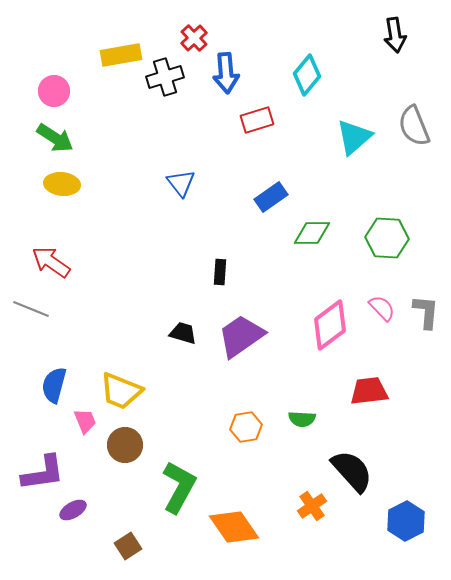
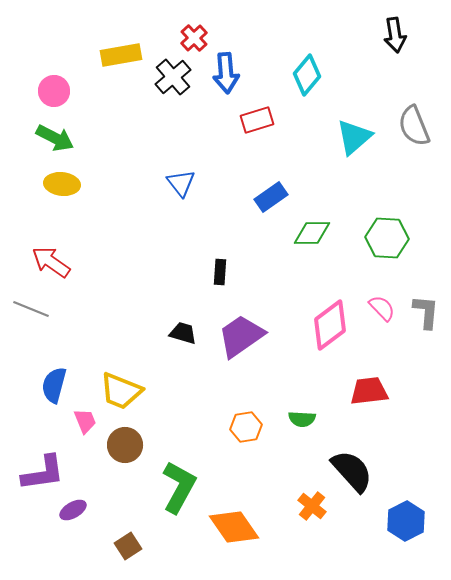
black cross: moved 8 px right; rotated 24 degrees counterclockwise
green arrow: rotated 6 degrees counterclockwise
orange cross: rotated 16 degrees counterclockwise
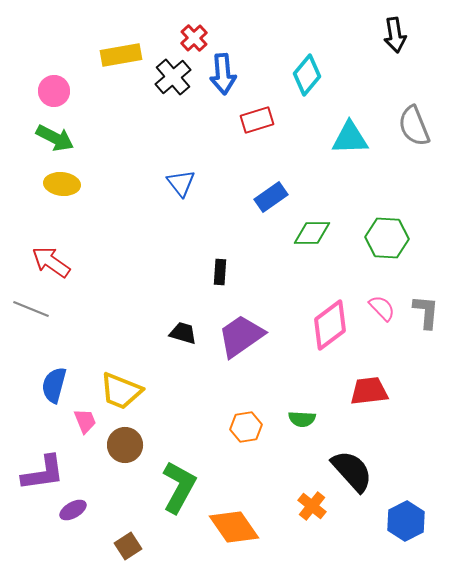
blue arrow: moved 3 px left, 1 px down
cyan triangle: moved 4 px left, 1 px down; rotated 39 degrees clockwise
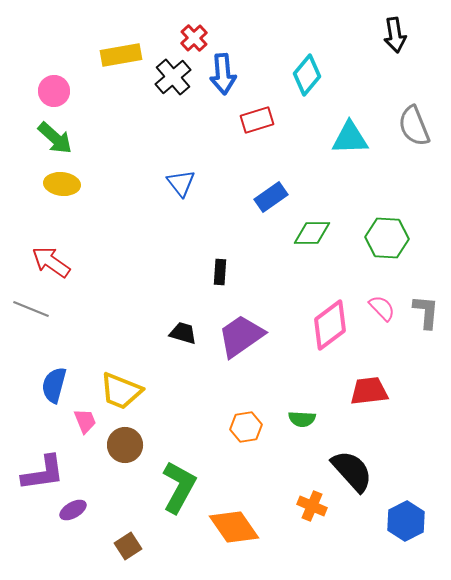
green arrow: rotated 15 degrees clockwise
orange cross: rotated 16 degrees counterclockwise
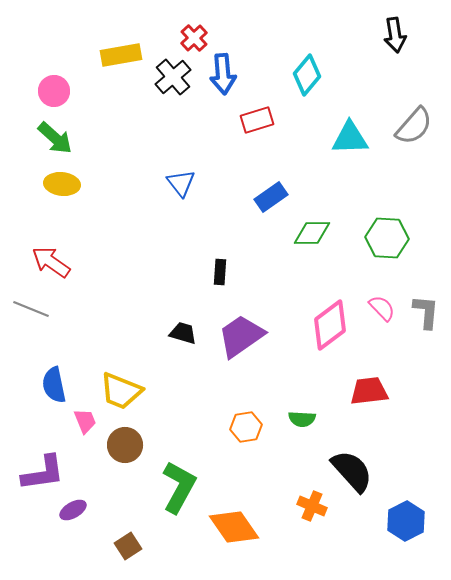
gray semicircle: rotated 117 degrees counterclockwise
blue semicircle: rotated 27 degrees counterclockwise
